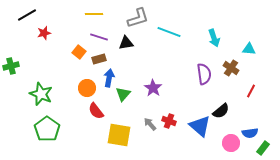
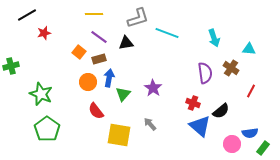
cyan line: moved 2 px left, 1 px down
purple line: rotated 18 degrees clockwise
purple semicircle: moved 1 px right, 1 px up
orange circle: moved 1 px right, 6 px up
red cross: moved 24 px right, 18 px up
pink circle: moved 1 px right, 1 px down
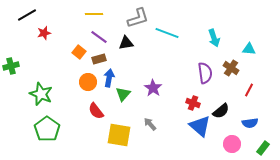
red line: moved 2 px left, 1 px up
blue semicircle: moved 10 px up
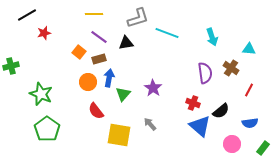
cyan arrow: moved 2 px left, 1 px up
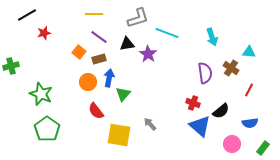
black triangle: moved 1 px right, 1 px down
cyan triangle: moved 3 px down
purple star: moved 5 px left, 34 px up
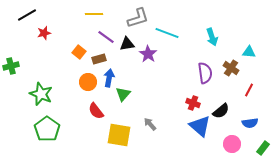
purple line: moved 7 px right
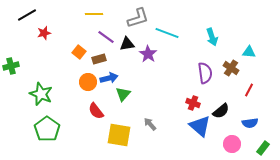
blue arrow: rotated 66 degrees clockwise
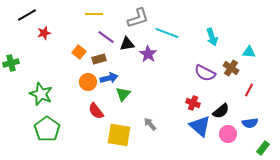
green cross: moved 3 px up
purple semicircle: rotated 125 degrees clockwise
pink circle: moved 4 px left, 10 px up
